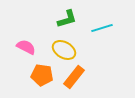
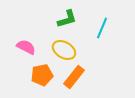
cyan line: rotated 50 degrees counterclockwise
orange pentagon: rotated 20 degrees counterclockwise
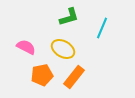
green L-shape: moved 2 px right, 2 px up
yellow ellipse: moved 1 px left, 1 px up
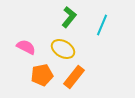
green L-shape: rotated 35 degrees counterclockwise
cyan line: moved 3 px up
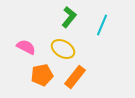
orange rectangle: moved 1 px right
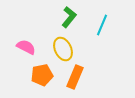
yellow ellipse: rotated 35 degrees clockwise
orange rectangle: rotated 15 degrees counterclockwise
